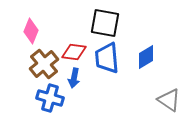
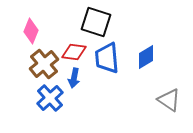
black square: moved 9 px left, 1 px up; rotated 8 degrees clockwise
blue cross: rotated 32 degrees clockwise
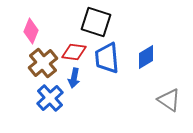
brown cross: moved 1 px left, 1 px up
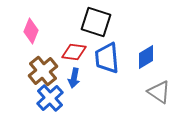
brown cross: moved 8 px down
gray triangle: moved 10 px left, 8 px up
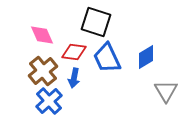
pink diamond: moved 11 px right, 4 px down; rotated 45 degrees counterclockwise
blue trapezoid: rotated 20 degrees counterclockwise
gray triangle: moved 7 px right, 1 px up; rotated 25 degrees clockwise
blue cross: moved 1 px left, 3 px down
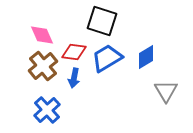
black square: moved 6 px right, 1 px up
blue trapezoid: rotated 84 degrees clockwise
brown cross: moved 5 px up
blue cross: moved 2 px left, 9 px down
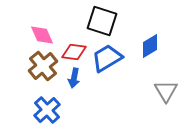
blue diamond: moved 4 px right, 11 px up
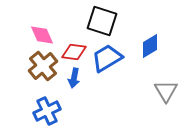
blue cross: moved 1 px down; rotated 16 degrees clockwise
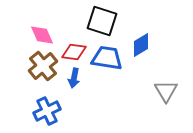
blue diamond: moved 9 px left, 1 px up
blue trapezoid: rotated 40 degrees clockwise
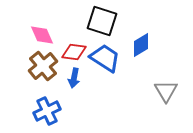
blue trapezoid: moved 2 px left; rotated 24 degrees clockwise
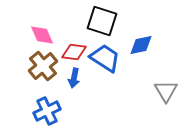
blue diamond: rotated 20 degrees clockwise
